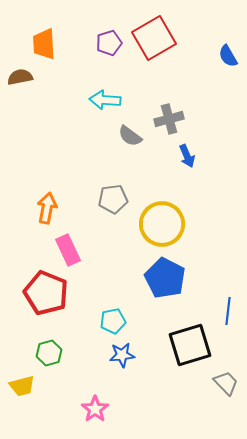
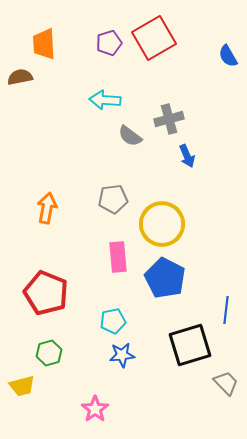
pink rectangle: moved 50 px right, 7 px down; rotated 20 degrees clockwise
blue line: moved 2 px left, 1 px up
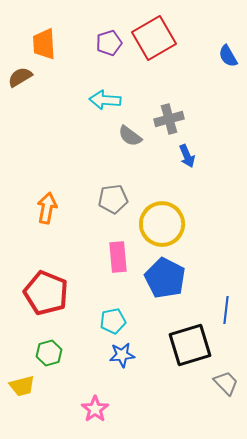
brown semicircle: rotated 20 degrees counterclockwise
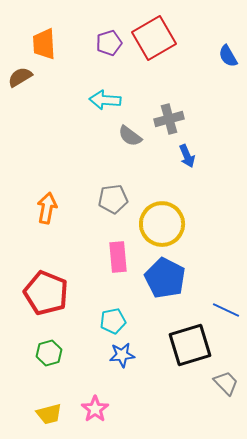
blue line: rotated 72 degrees counterclockwise
yellow trapezoid: moved 27 px right, 28 px down
